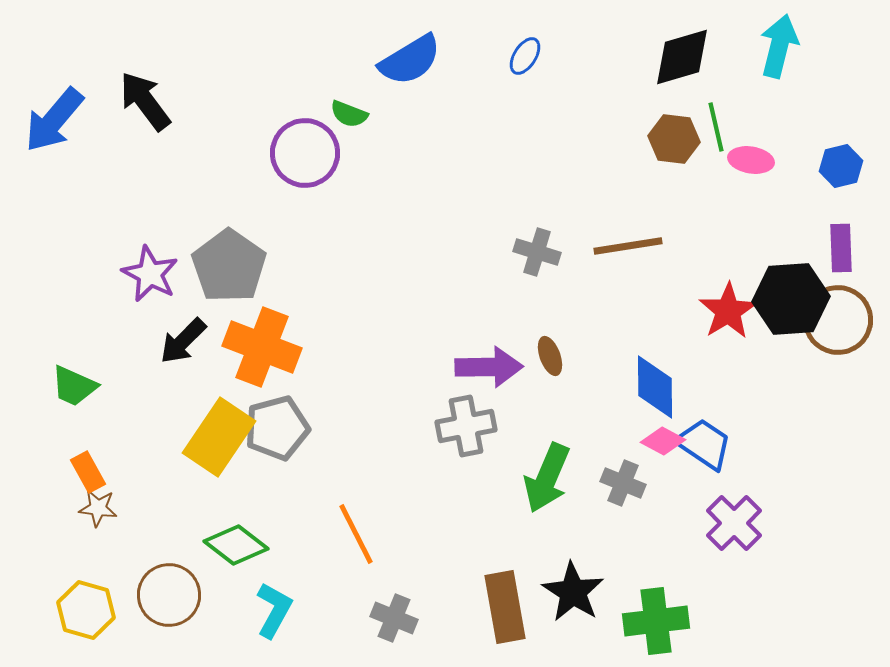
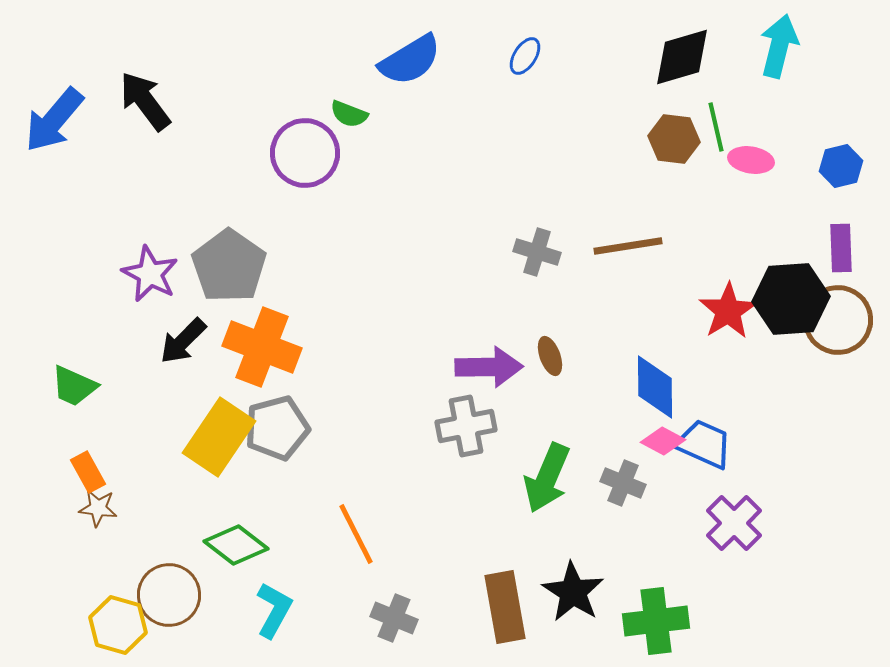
blue trapezoid at (704, 444): rotated 10 degrees counterclockwise
yellow hexagon at (86, 610): moved 32 px right, 15 px down
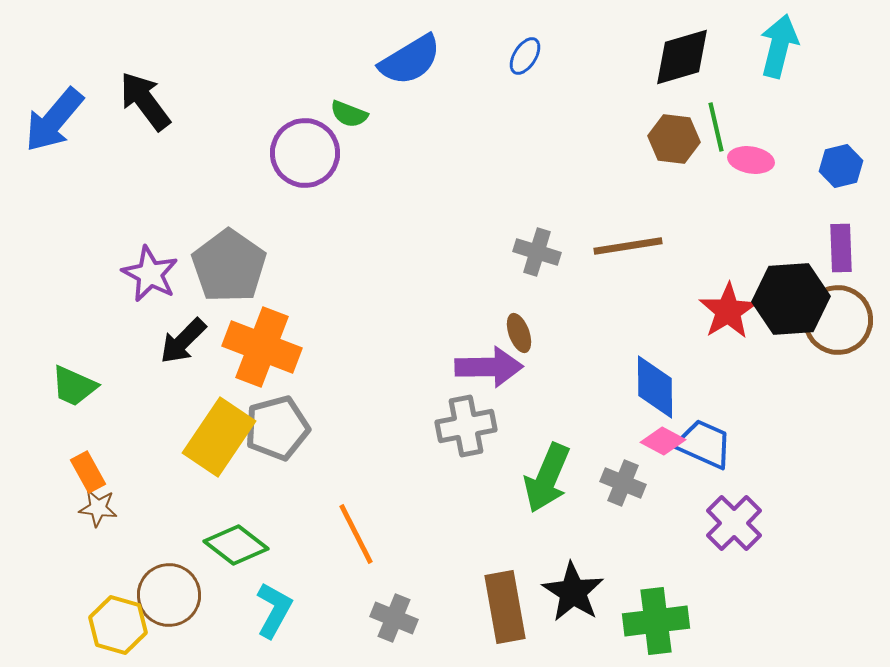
brown ellipse at (550, 356): moved 31 px left, 23 px up
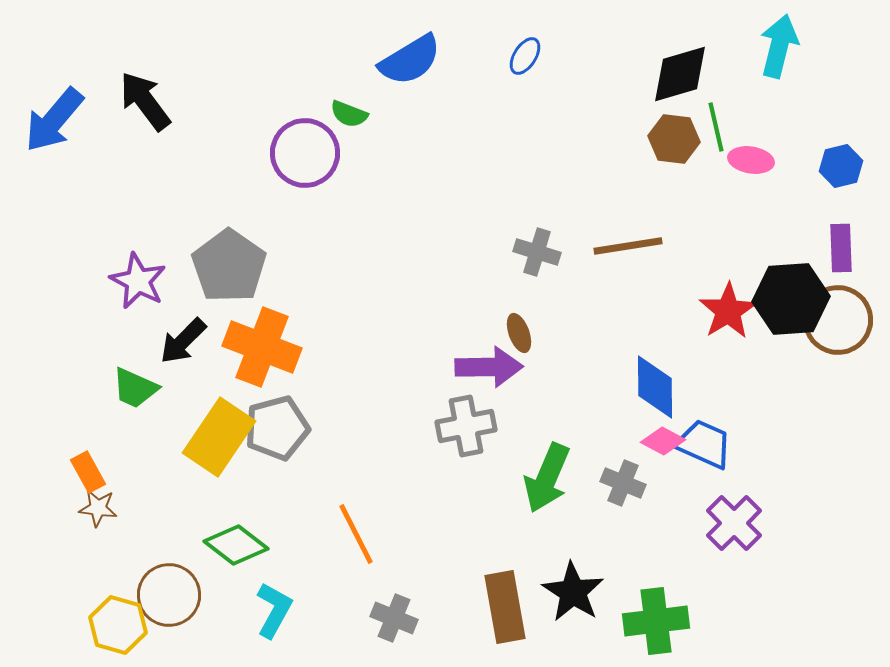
black diamond at (682, 57): moved 2 px left, 17 px down
purple star at (150, 274): moved 12 px left, 7 px down
green trapezoid at (74, 386): moved 61 px right, 2 px down
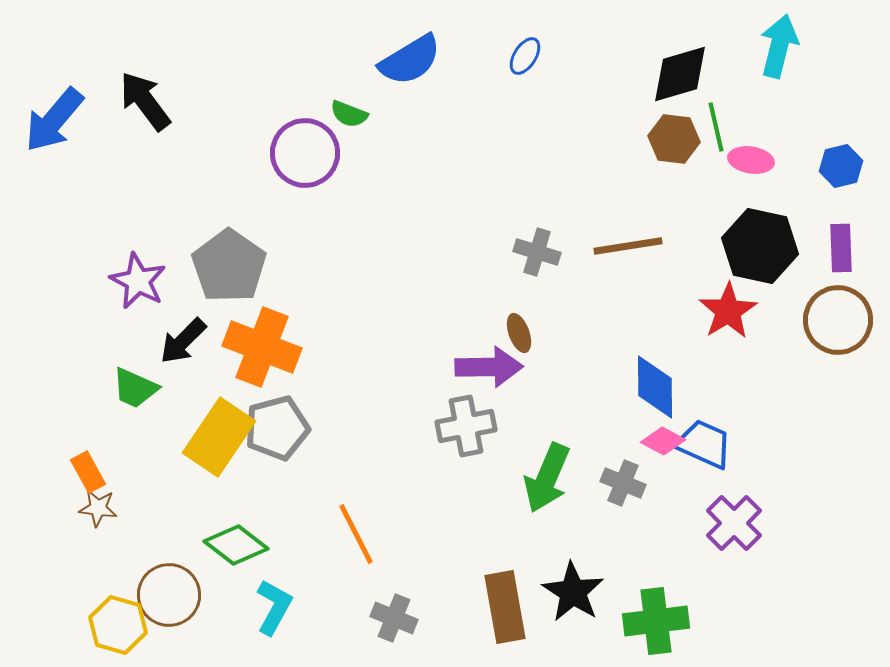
black hexagon at (791, 299): moved 31 px left, 53 px up; rotated 16 degrees clockwise
cyan L-shape at (274, 610): moved 3 px up
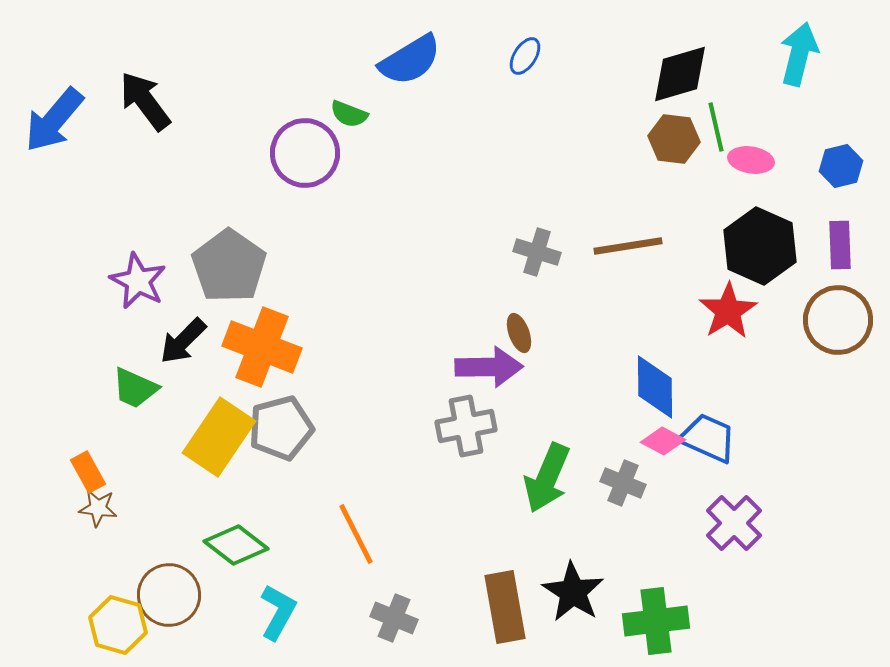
cyan arrow at (779, 46): moved 20 px right, 8 px down
black hexagon at (760, 246): rotated 12 degrees clockwise
purple rectangle at (841, 248): moved 1 px left, 3 px up
gray pentagon at (277, 428): moved 4 px right
blue trapezoid at (704, 444): moved 4 px right, 6 px up
cyan L-shape at (274, 607): moved 4 px right, 5 px down
